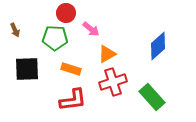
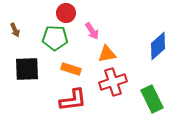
pink arrow: moved 1 px right, 2 px down; rotated 18 degrees clockwise
orange triangle: rotated 18 degrees clockwise
green rectangle: moved 2 px down; rotated 16 degrees clockwise
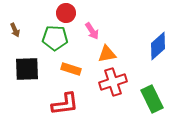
red L-shape: moved 8 px left, 4 px down
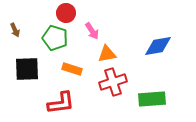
green pentagon: rotated 15 degrees clockwise
blue diamond: rotated 32 degrees clockwise
orange rectangle: moved 1 px right
green rectangle: rotated 68 degrees counterclockwise
red L-shape: moved 4 px left, 1 px up
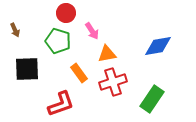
green pentagon: moved 3 px right, 3 px down
orange rectangle: moved 7 px right, 4 px down; rotated 36 degrees clockwise
green rectangle: rotated 52 degrees counterclockwise
red L-shape: moved 1 px down; rotated 12 degrees counterclockwise
